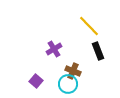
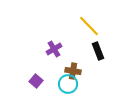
brown cross: rotated 14 degrees counterclockwise
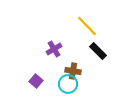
yellow line: moved 2 px left
black rectangle: rotated 24 degrees counterclockwise
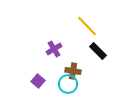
purple square: moved 2 px right
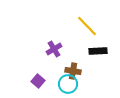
black rectangle: rotated 48 degrees counterclockwise
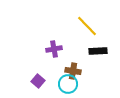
purple cross: rotated 21 degrees clockwise
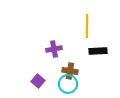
yellow line: rotated 45 degrees clockwise
brown cross: moved 3 px left
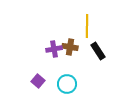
black rectangle: rotated 60 degrees clockwise
brown cross: moved 24 px up
cyan circle: moved 1 px left
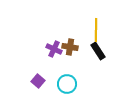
yellow line: moved 9 px right, 4 px down
purple cross: rotated 35 degrees clockwise
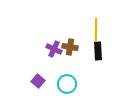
black rectangle: rotated 30 degrees clockwise
